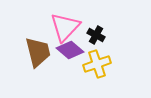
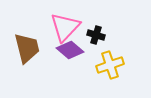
black cross: rotated 12 degrees counterclockwise
brown trapezoid: moved 11 px left, 4 px up
yellow cross: moved 13 px right, 1 px down
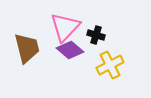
yellow cross: rotated 8 degrees counterclockwise
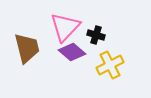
purple diamond: moved 2 px right, 2 px down
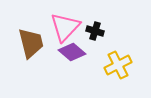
black cross: moved 1 px left, 4 px up
brown trapezoid: moved 4 px right, 5 px up
yellow cross: moved 8 px right
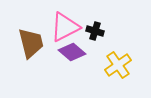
pink triangle: rotated 20 degrees clockwise
yellow cross: rotated 8 degrees counterclockwise
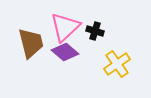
pink triangle: rotated 16 degrees counterclockwise
purple diamond: moved 7 px left
yellow cross: moved 1 px left, 1 px up
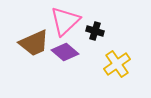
pink triangle: moved 6 px up
brown trapezoid: moved 3 px right; rotated 80 degrees clockwise
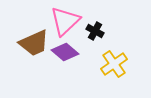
black cross: rotated 12 degrees clockwise
yellow cross: moved 3 px left
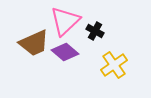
yellow cross: moved 1 px down
